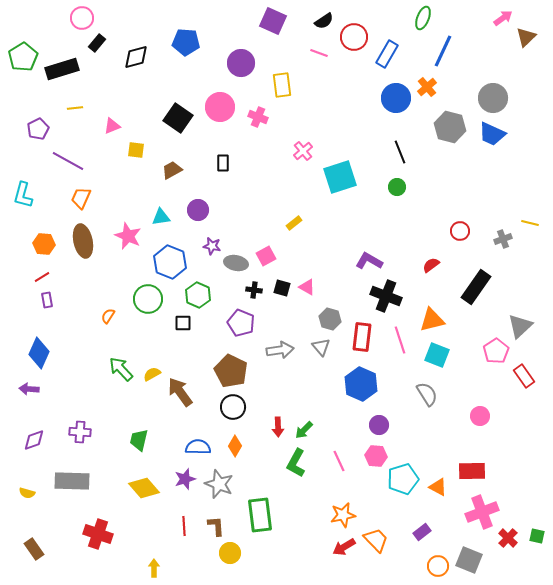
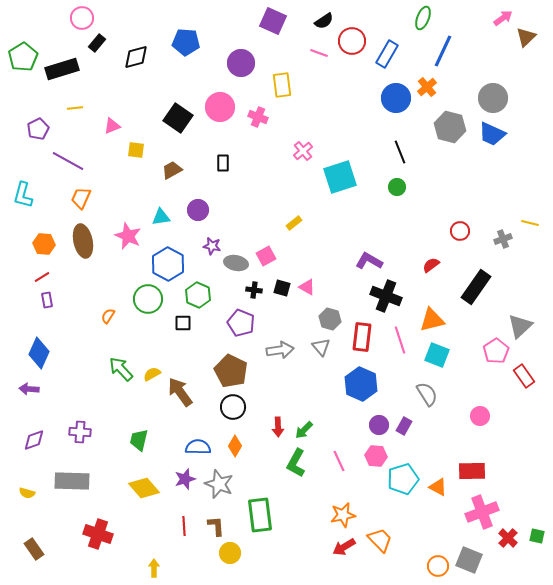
red circle at (354, 37): moved 2 px left, 4 px down
blue hexagon at (170, 262): moved 2 px left, 2 px down; rotated 8 degrees clockwise
purple rectangle at (422, 532): moved 18 px left, 106 px up; rotated 24 degrees counterclockwise
orange trapezoid at (376, 540): moved 4 px right
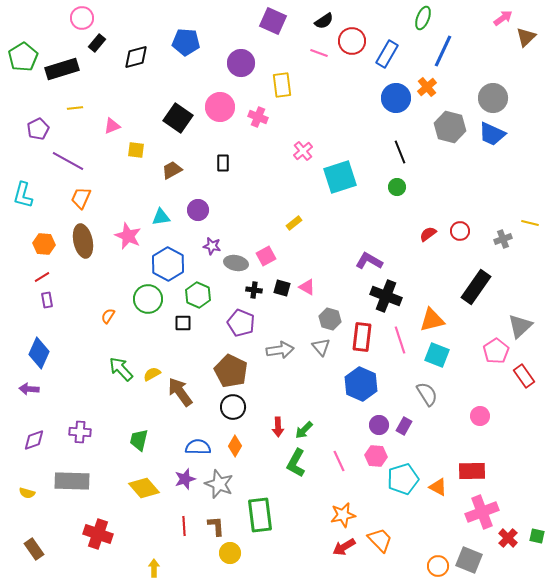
red semicircle at (431, 265): moved 3 px left, 31 px up
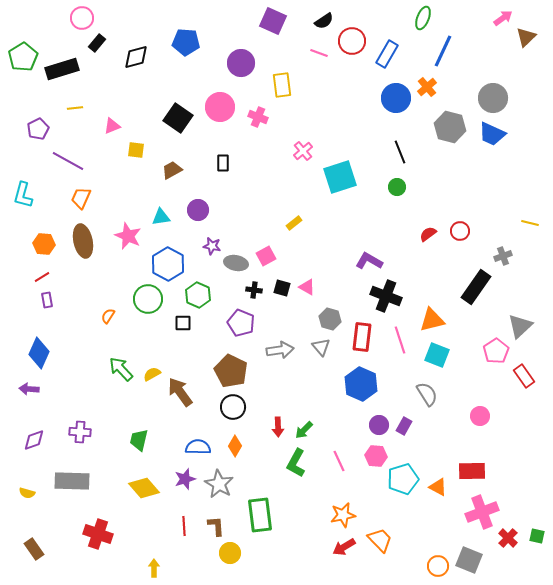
gray cross at (503, 239): moved 17 px down
gray star at (219, 484): rotated 8 degrees clockwise
